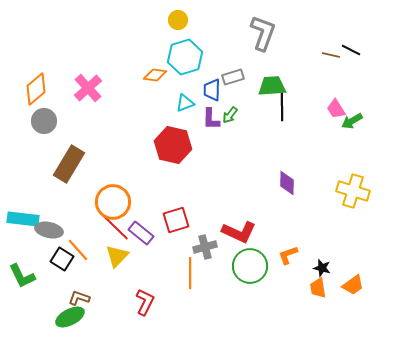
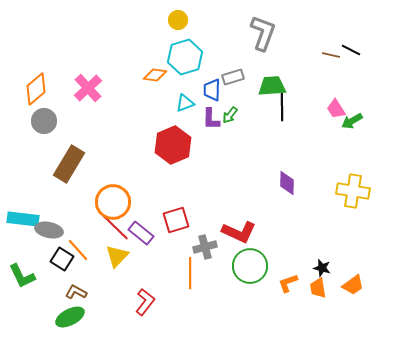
red hexagon at (173, 145): rotated 24 degrees clockwise
yellow cross at (353, 191): rotated 8 degrees counterclockwise
orange L-shape at (288, 255): moved 28 px down
brown L-shape at (79, 298): moved 3 px left, 6 px up; rotated 10 degrees clockwise
red L-shape at (145, 302): rotated 12 degrees clockwise
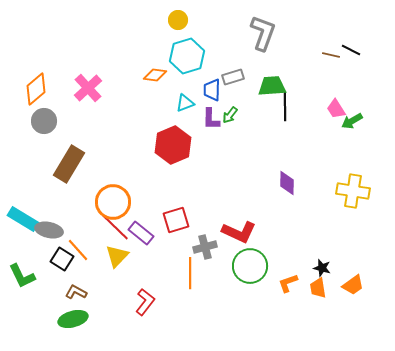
cyan hexagon at (185, 57): moved 2 px right, 1 px up
black line at (282, 106): moved 3 px right
cyan rectangle at (23, 219): rotated 24 degrees clockwise
green ellipse at (70, 317): moved 3 px right, 2 px down; rotated 12 degrees clockwise
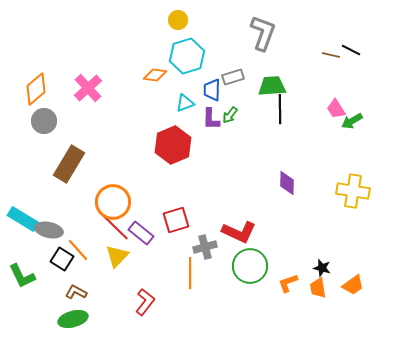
black line at (285, 106): moved 5 px left, 3 px down
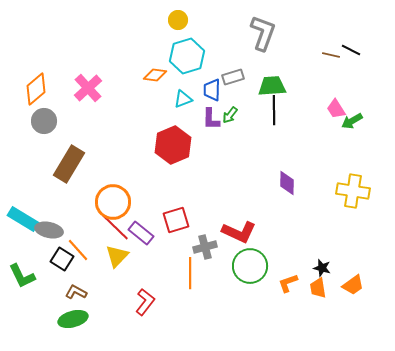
cyan triangle at (185, 103): moved 2 px left, 4 px up
black line at (280, 109): moved 6 px left, 1 px down
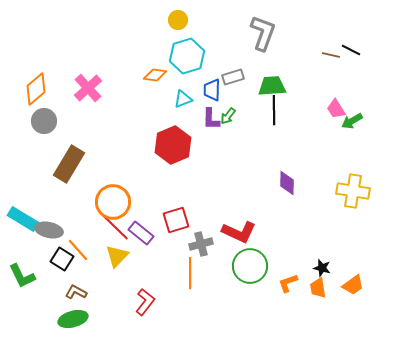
green arrow at (230, 115): moved 2 px left, 1 px down
gray cross at (205, 247): moved 4 px left, 3 px up
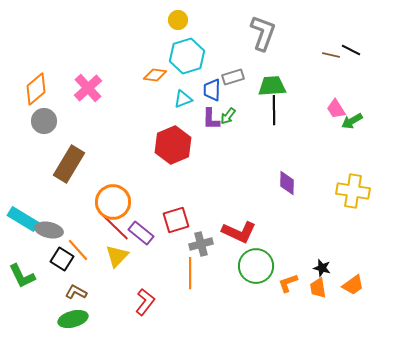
green circle at (250, 266): moved 6 px right
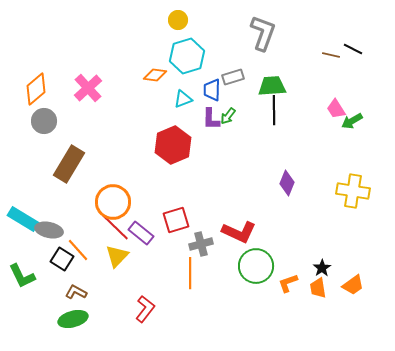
black line at (351, 50): moved 2 px right, 1 px up
purple diamond at (287, 183): rotated 20 degrees clockwise
black star at (322, 268): rotated 24 degrees clockwise
red L-shape at (145, 302): moved 7 px down
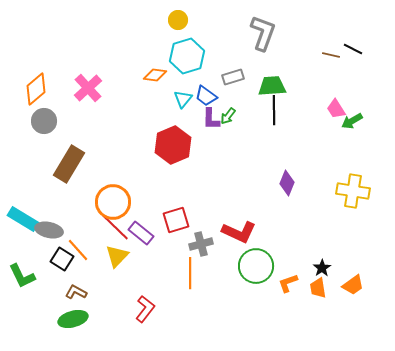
blue trapezoid at (212, 90): moved 6 px left, 6 px down; rotated 55 degrees counterclockwise
cyan triangle at (183, 99): rotated 30 degrees counterclockwise
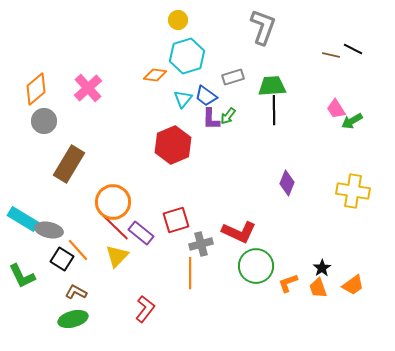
gray L-shape at (263, 33): moved 6 px up
orange trapezoid at (318, 288): rotated 10 degrees counterclockwise
